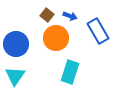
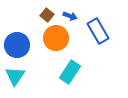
blue circle: moved 1 px right, 1 px down
cyan rectangle: rotated 15 degrees clockwise
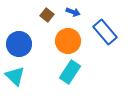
blue arrow: moved 3 px right, 4 px up
blue rectangle: moved 7 px right, 1 px down; rotated 10 degrees counterclockwise
orange circle: moved 12 px right, 3 px down
blue circle: moved 2 px right, 1 px up
cyan triangle: rotated 20 degrees counterclockwise
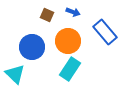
brown square: rotated 16 degrees counterclockwise
blue circle: moved 13 px right, 3 px down
cyan rectangle: moved 3 px up
cyan triangle: moved 2 px up
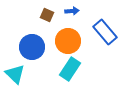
blue arrow: moved 1 px left, 1 px up; rotated 24 degrees counterclockwise
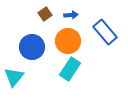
blue arrow: moved 1 px left, 4 px down
brown square: moved 2 px left, 1 px up; rotated 32 degrees clockwise
cyan triangle: moved 1 px left, 3 px down; rotated 25 degrees clockwise
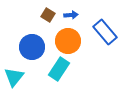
brown square: moved 3 px right, 1 px down; rotated 24 degrees counterclockwise
cyan rectangle: moved 11 px left
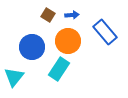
blue arrow: moved 1 px right
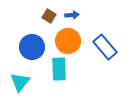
brown square: moved 1 px right, 1 px down
blue rectangle: moved 15 px down
cyan rectangle: rotated 35 degrees counterclockwise
cyan triangle: moved 6 px right, 5 px down
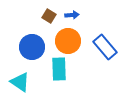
cyan triangle: rotated 35 degrees counterclockwise
